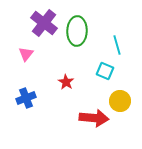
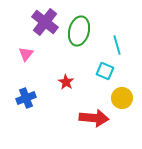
purple cross: moved 1 px right, 1 px up
green ellipse: moved 2 px right; rotated 12 degrees clockwise
yellow circle: moved 2 px right, 3 px up
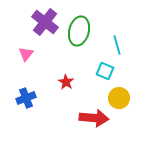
yellow circle: moved 3 px left
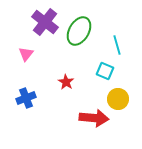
green ellipse: rotated 16 degrees clockwise
yellow circle: moved 1 px left, 1 px down
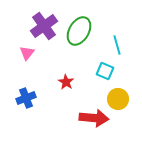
purple cross: moved 1 px left, 4 px down; rotated 16 degrees clockwise
pink triangle: moved 1 px right, 1 px up
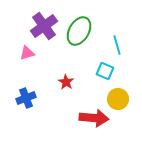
pink triangle: rotated 35 degrees clockwise
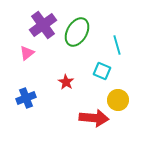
purple cross: moved 1 px left, 1 px up
green ellipse: moved 2 px left, 1 px down
pink triangle: rotated 21 degrees counterclockwise
cyan square: moved 3 px left
yellow circle: moved 1 px down
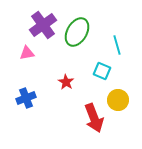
pink triangle: rotated 28 degrees clockwise
red arrow: rotated 64 degrees clockwise
